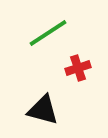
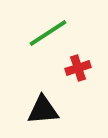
black triangle: rotated 20 degrees counterclockwise
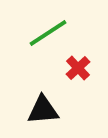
red cross: rotated 25 degrees counterclockwise
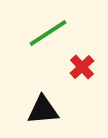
red cross: moved 4 px right, 1 px up
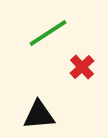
black triangle: moved 4 px left, 5 px down
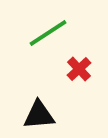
red cross: moved 3 px left, 2 px down
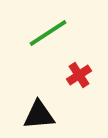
red cross: moved 6 px down; rotated 10 degrees clockwise
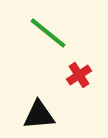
green line: rotated 72 degrees clockwise
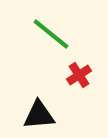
green line: moved 3 px right, 1 px down
